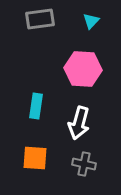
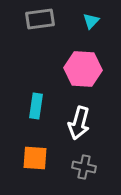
gray cross: moved 3 px down
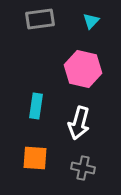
pink hexagon: rotated 9 degrees clockwise
gray cross: moved 1 px left, 1 px down
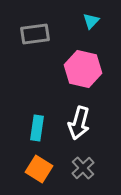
gray rectangle: moved 5 px left, 15 px down
cyan rectangle: moved 1 px right, 22 px down
orange square: moved 4 px right, 11 px down; rotated 28 degrees clockwise
gray cross: rotated 35 degrees clockwise
